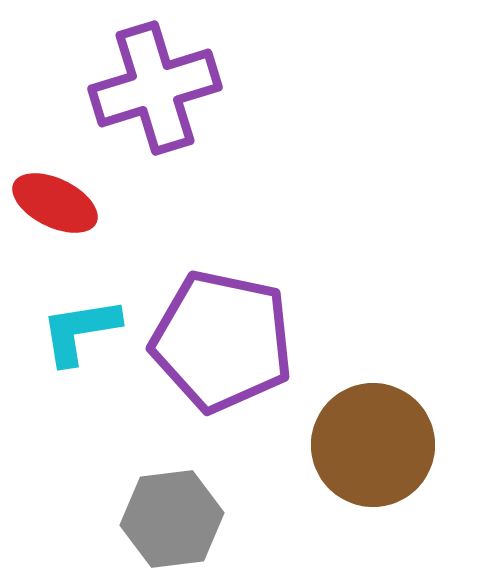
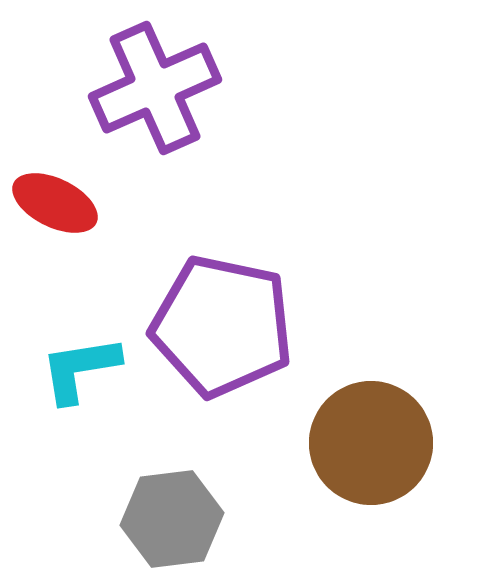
purple cross: rotated 7 degrees counterclockwise
cyan L-shape: moved 38 px down
purple pentagon: moved 15 px up
brown circle: moved 2 px left, 2 px up
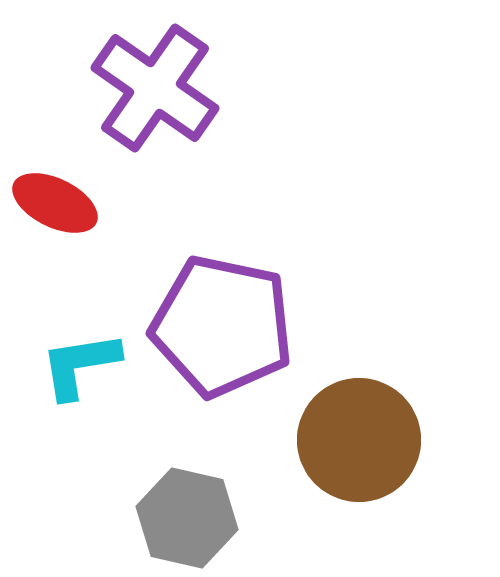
purple cross: rotated 31 degrees counterclockwise
cyan L-shape: moved 4 px up
brown circle: moved 12 px left, 3 px up
gray hexagon: moved 15 px right, 1 px up; rotated 20 degrees clockwise
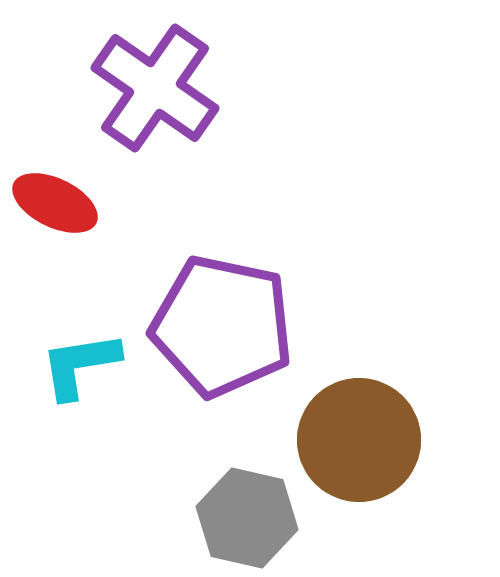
gray hexagon: moved 60 px right
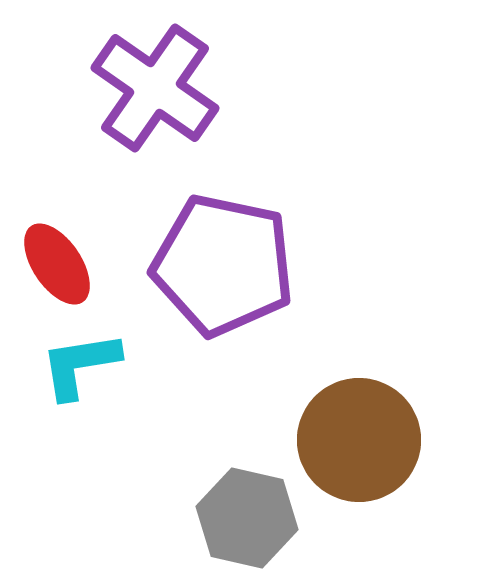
red ellipse: moved 2 px right, 61 px down; rotated 30 degrees clockwise
purple pentagon: moved 1 px right, 61 px up
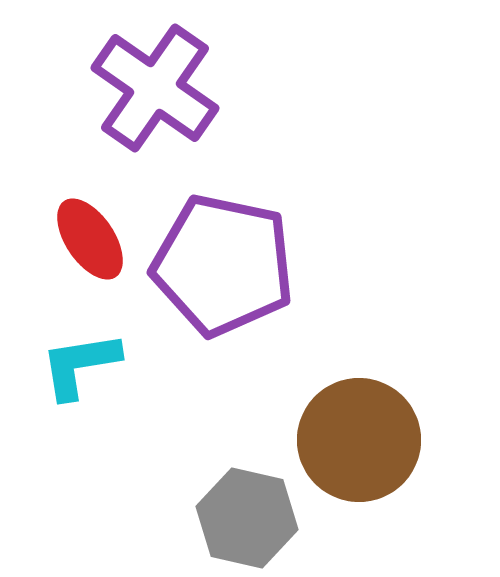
red ellipse: moved 33 px right, 25 px up
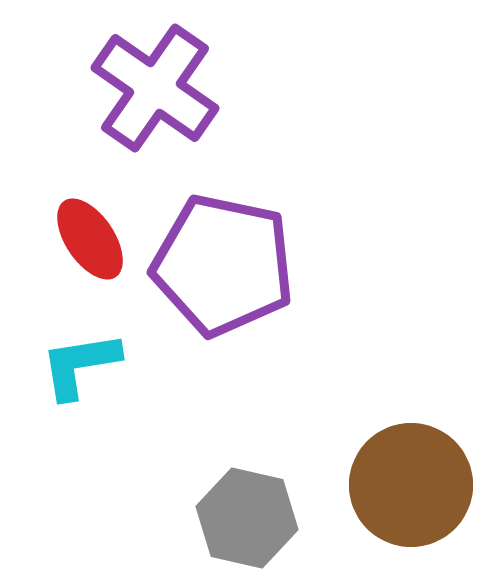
brown circle: moved 52 px right, 45 px down
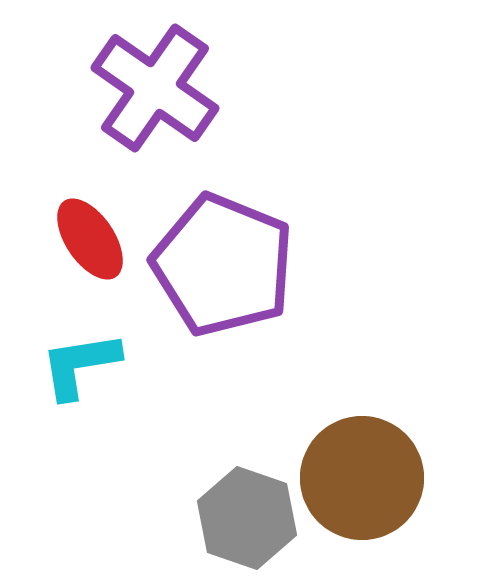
purple pentagon: rotated 10 degrees clockwise
brown circle: moved 49 px left, 7 px up
gray hexagon: rotated 6 degrees clockwise
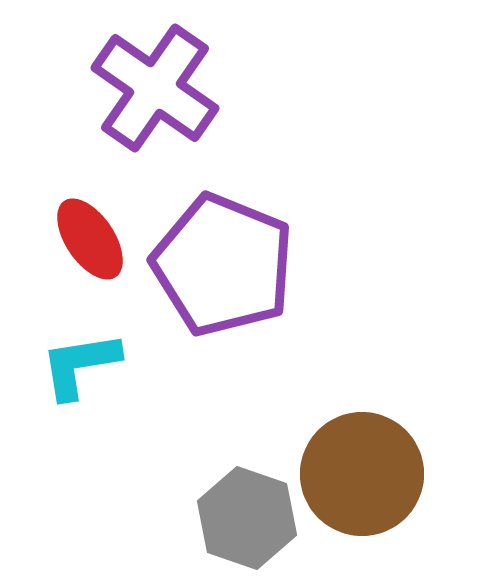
brown circle: moved 4 px up
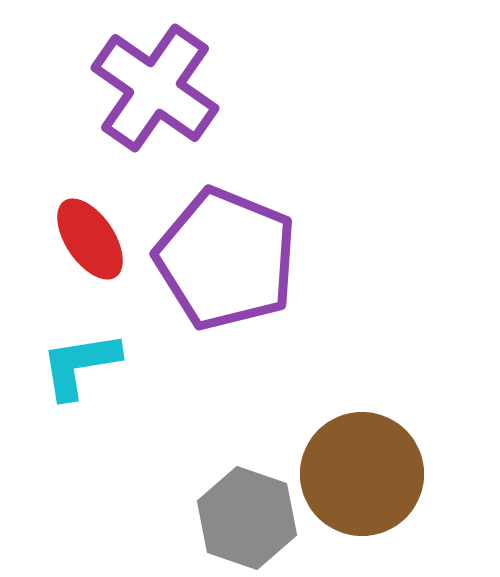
purple pentagon: moved 3 px right, 6 px up
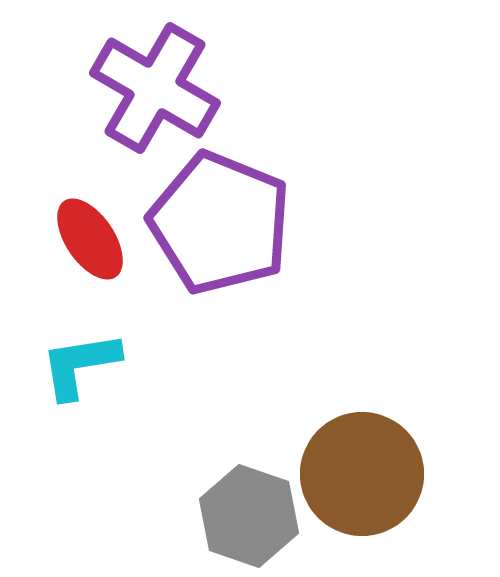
purple cross: rotated 5 degrees counterclockwise
purple pentagon: moved 6 px left, 36 px up
gray hexagon: moved 2 px right, 2 px up
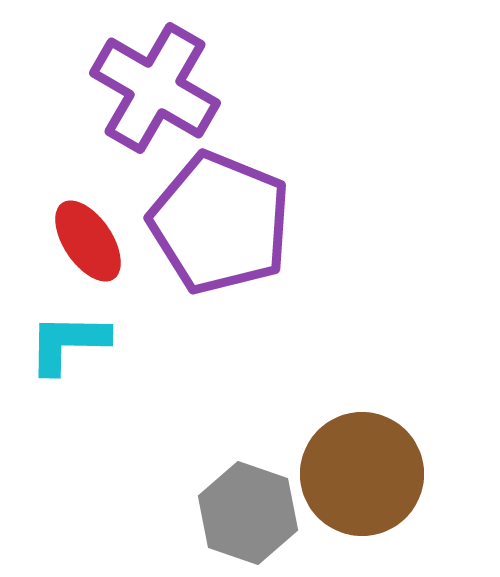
red ellipse: moved 2 px left, 2 px down
cyan L-shape: moved 12 px left, 22 px up; rotated 10 degrees clockwise
gray hexagon: moved 1 px left, 3 px up
